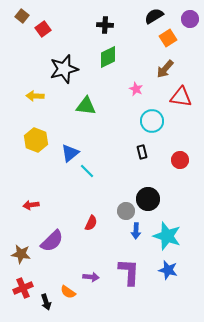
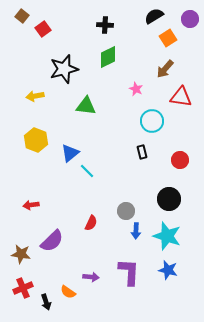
yellow arrow: rotated 12 degrees counterclockwise
black circle: moved 21 px right
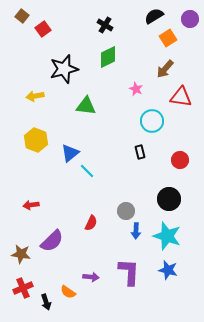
black cross: rotated 28 degrees clockwise
black rectangle: moved 2 px left
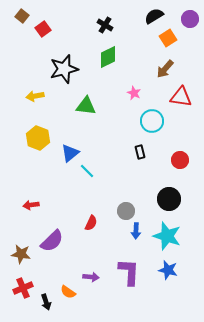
pink star: moved 2 px left, 4 px down
yellow hexagon: moved 2 px right, 2 px up
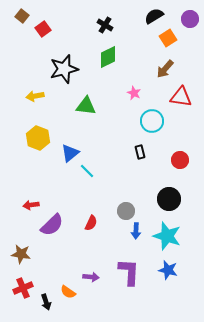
purple semicircle: moved 16 px up
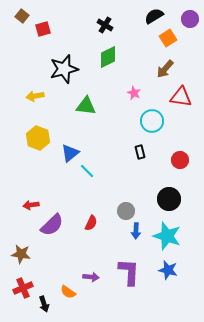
red square: rotated 21 degrees clockwise
black arrow: moved 2 px left, 2 px down
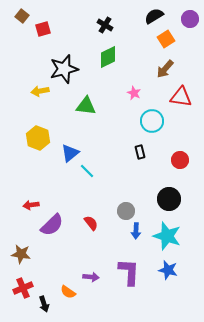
orange square: moved 2 px left, 1 px down
yellow arrow: moved 5 px right, 5 px up
red semicircle: rotated 63 degrees counterclockwise
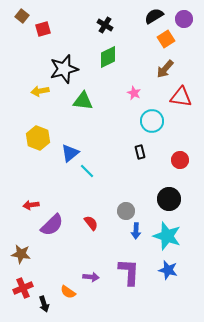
purple circle: moved 6 px left
green triangle: moved 3 px left, 5 px up
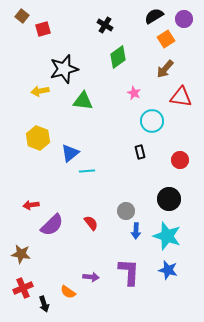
green diamond: moved 10 px right; rotated 10 degrees counterclockwise
cyan line: rotated 49 degrees counterclockwise
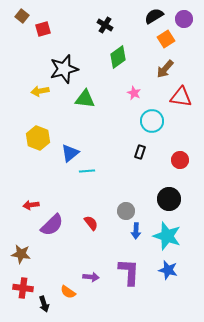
green triangle: moved 2 px right, 2 px up
black rectangle: rotated 32 degrees clockwise
red cross: rotated 30 degrees clockwise
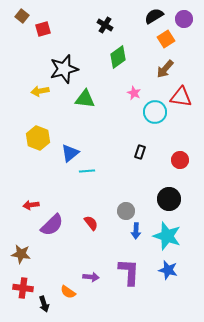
cyan circle: moved 3 px right, 9 px up
